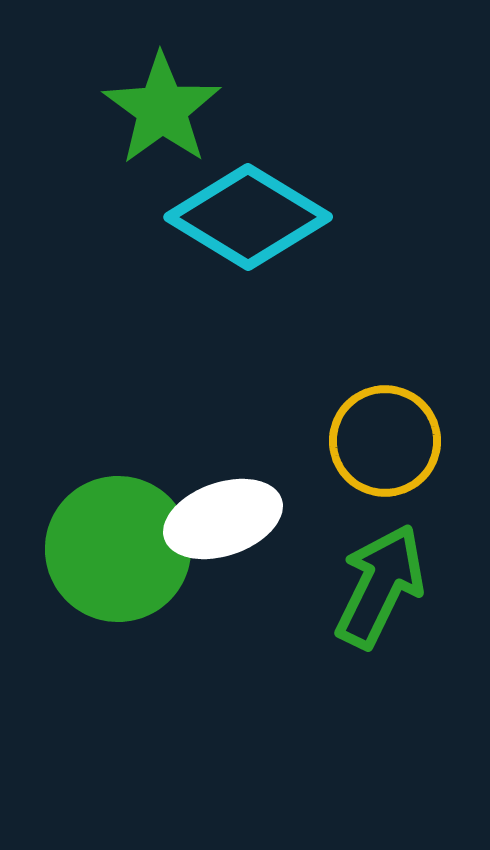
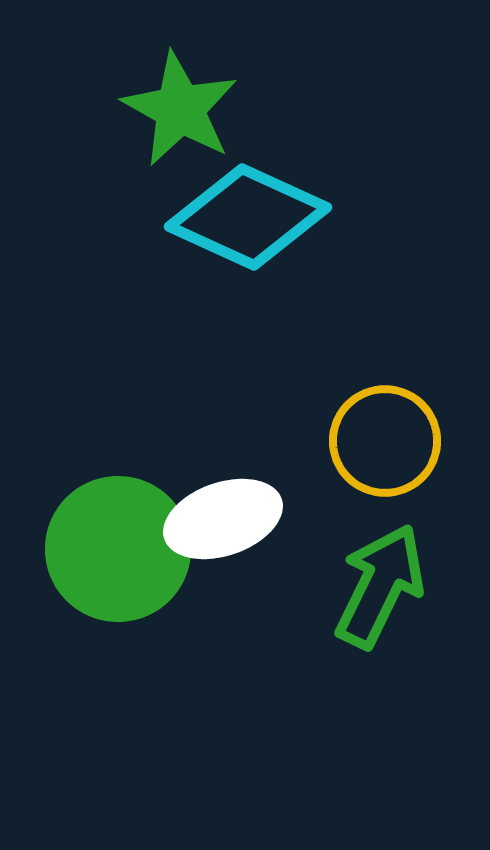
green star: moved 18 px right; rotated 7 degrees counterclockwise
cyan diamond: rotated 7 degrees counterclockwise
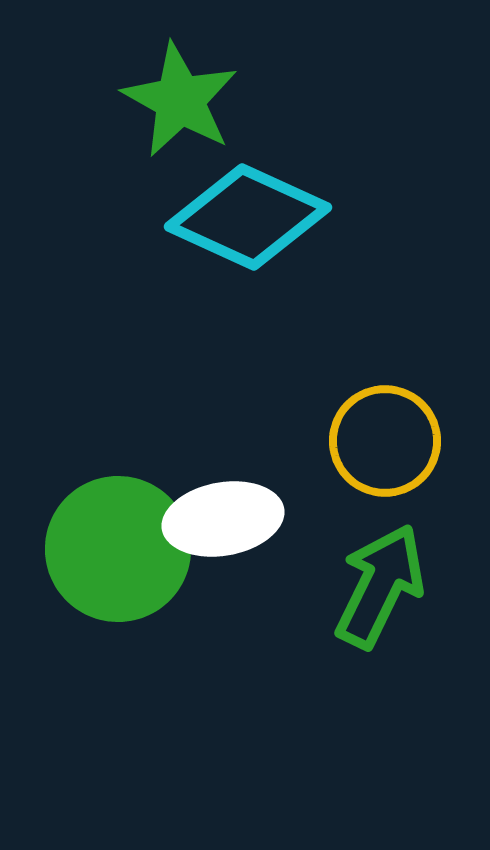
green star: moved 9 px up
white ellipse: rotated 9 degrees clockwise
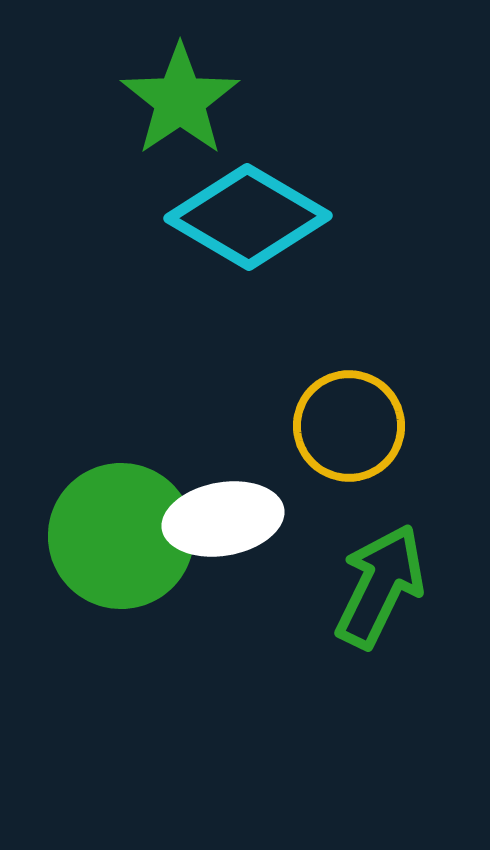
green star: rotated 9 degrees clockwise
cyan diamond: rotated 6 degrees clockwise
yellow circle: moved 36 px left, 15 px up
green circle: moved 3 px right, 13 px up
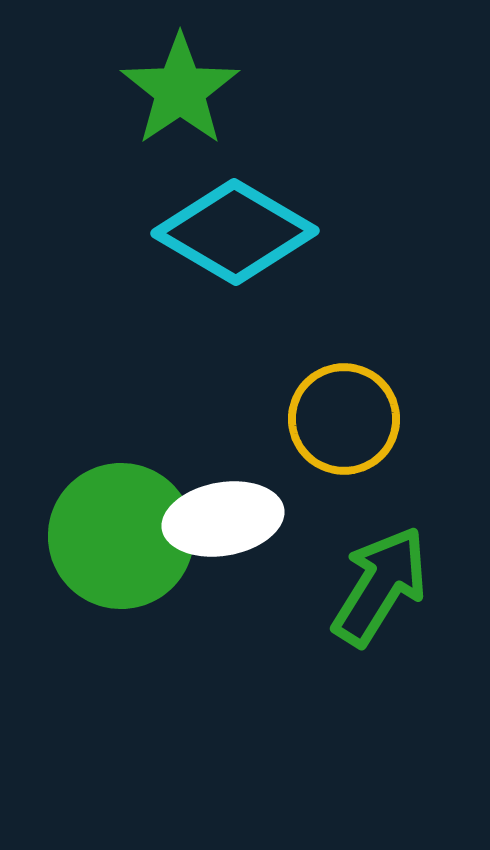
green star: moved 10 px up
cyan diamond: moved 13 px left, 15 px down
yellow circle: moved 5 px left, 7 px up
green arrow: rotated 6 degrees clockwise
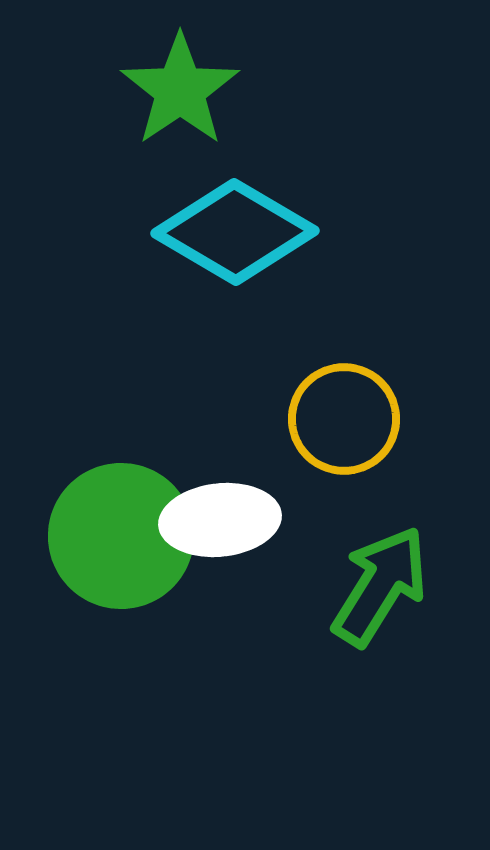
white ellipse: moved 3 px left, 1 px down; rotated 4 degrees clockwise
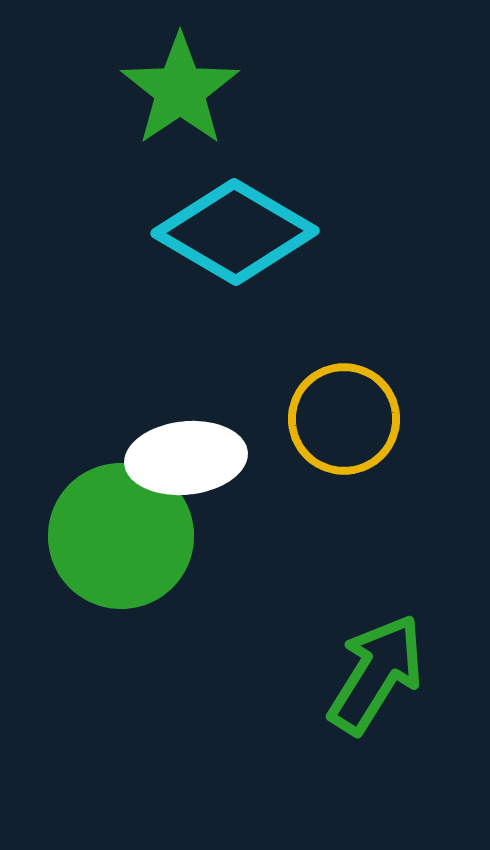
white ellipse: moved 34 px left, 62 px up
green arrow: moved 4 px left, 88 px down
